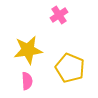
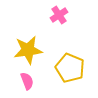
pink semicircle: rotated 18 degrees counterclockwise
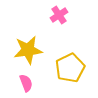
yellow pentagon: rotated 24 degrees clockwise
pink semicircle: moved 1 px left, 2 px down
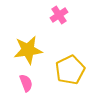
yellow pentagon: moved 2 px down
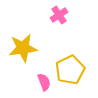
yellow star: moved 5 px left, 2 px up
pink semicircle: moved 18 px right, 1 px up
